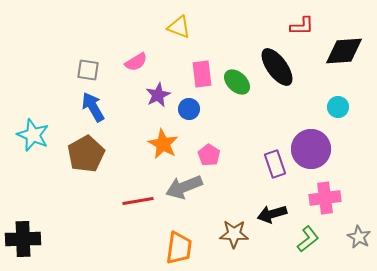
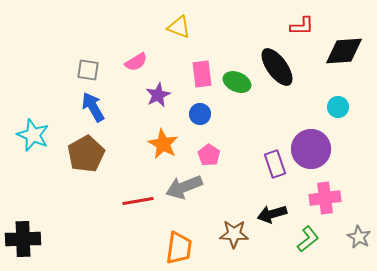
green ellipse: rotated 20 degrees counterclockwise
blue circle: moved 11 px right, 5 px down
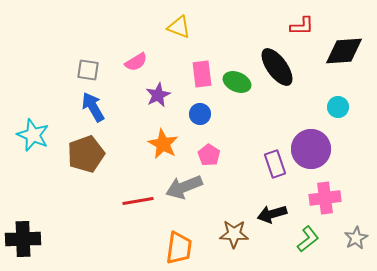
brown pentagon: rotated 9 degrees clockwise
gray star: moved 3 px left, 1 px down; rotated 15 degrees clockwise
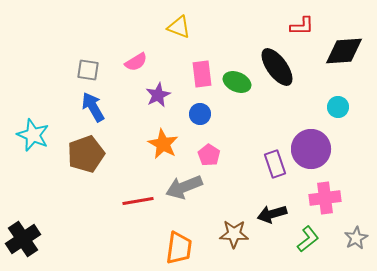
black cross: rotated 32 degrees counterclockwise
